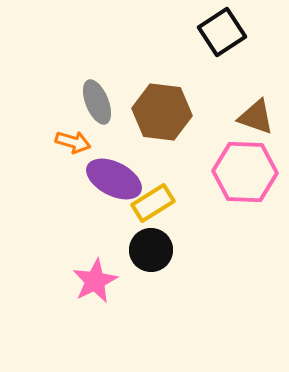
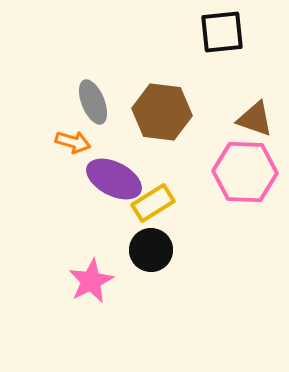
black square: rotated 27 degrees clockwise
gray ellipse: moved 4 px left
brown triangle: moved 1 px left, 2 px down
pink star: moved 4 px left
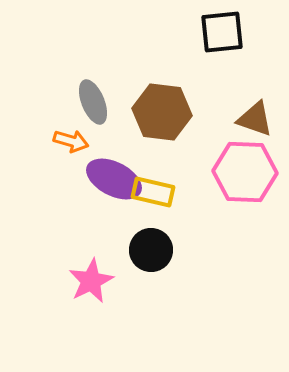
orange arrow: moved 2 px left, 1 px up
yellow rectangle: moved 11 px up; rotated 45 degrees clockwise
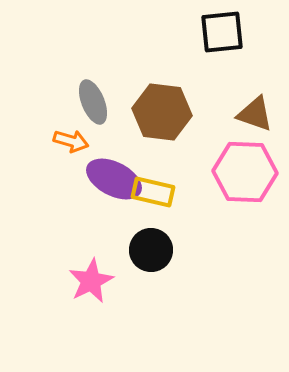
brown triangle: moved 5 px up
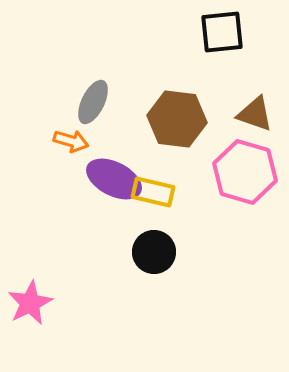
gray ellipse: rotated 48 degrees clockwise
brown hexagon: moved 15 px right, 7 px down
pink hexagon: rotated 14 degrees clockwise
black circle: moved 3 px right, 2 px down
pink star: moved 61 px left, 22 px down
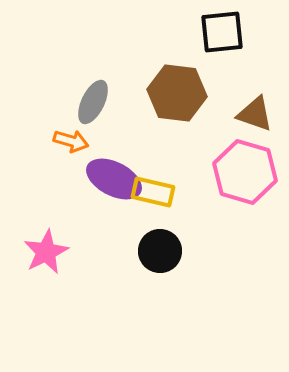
brown hexagon: moved 26 px up
black circle: moved 6 px right, 1 px up
pink star: moved 16 px right, 51 px up
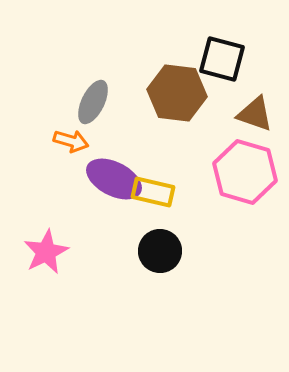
black square: moved 27 px down; rotated 21 degrees clockwise
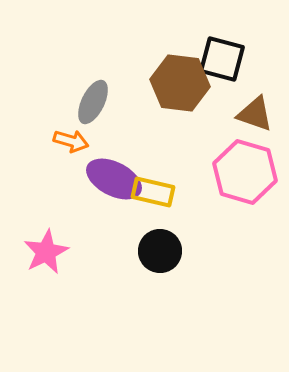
brown hexagon: moved 3 px right, 10 px up
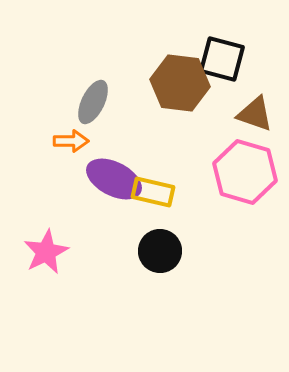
orange arrow: rotated 16 degrees counterclockwise
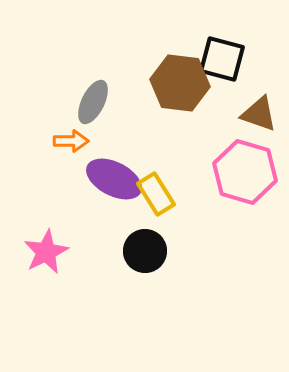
brown triangle: moved 4 px right
yellow rectangle: moved 3 px right, 2 px down; rotated 45 degrees clockwise
black circle: moved 15 px left
